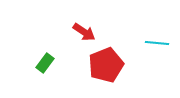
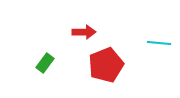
red arrow: rotated 35 degrees counterclockwise
cyan line: moved 2 px right
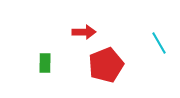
cyan line: rotated 55 degrees clockwise
green rectangle: rotated 36 degrees counterclockwise
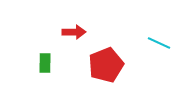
red arrow: moved 10 px left
cyan line: rotated 35 degrees counterclockwise
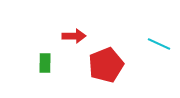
red arrow: moved 4 px down
cyan line: moved 1 px down
